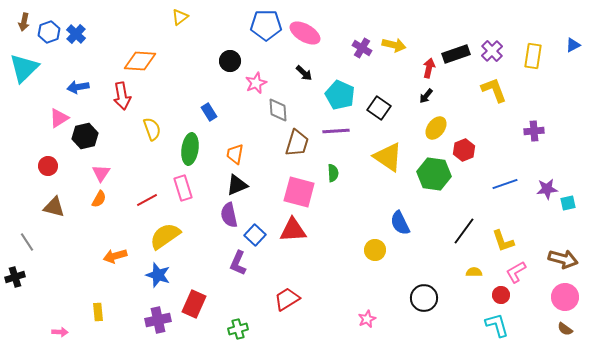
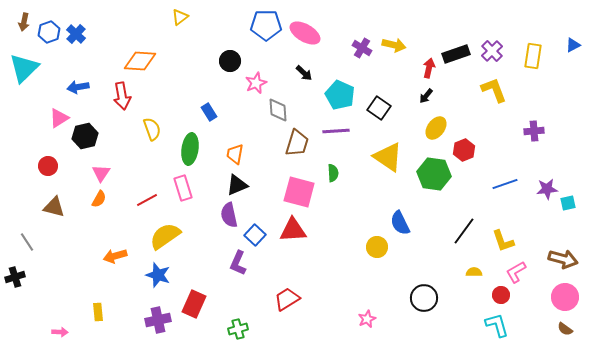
yellow circle at (375, 250): moved 2 px right, 3 px up
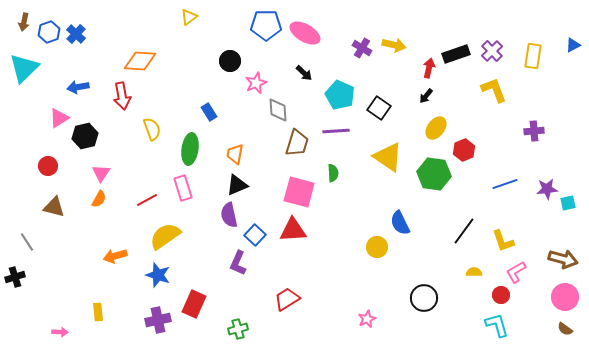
yellow triangle at (180, 17): moved 9 px right
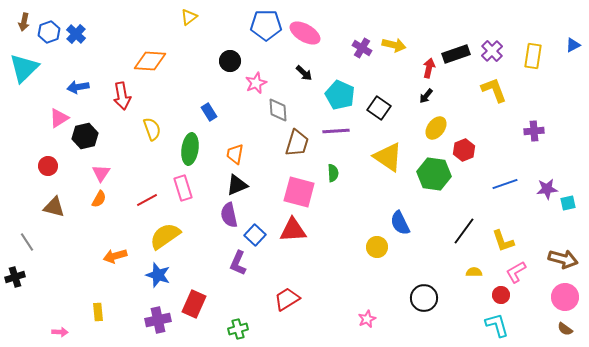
orange diamond at (140, 61): moved 10 px right
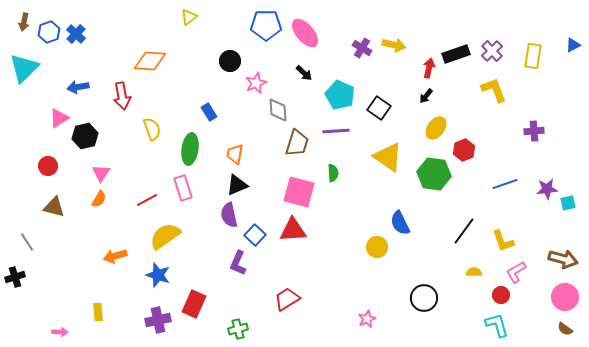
pink ellipse at (305, 33): rotated 20 degrees clockwise
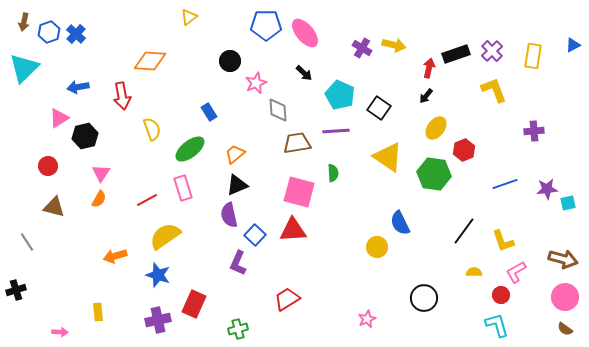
brown trapezoid at (297, 143): rotated 116 degrees counterclockwise
green ellipse at (190, 149): rotated 44 degrees clockwise
orange trapezoid at (235, 154): rotated 40 degrees clockwise
black cross at (15, 277): moved 1 px right, 13 px down
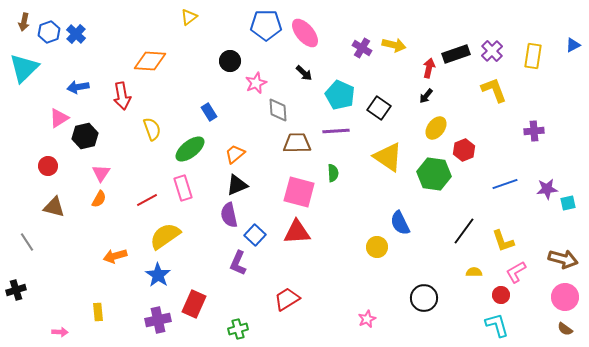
brown trapezoid at (297, 143): rotated 8 degrees clockwise
red triangle at (293, 230): moved 4 px right, 2 px down
blue star at (158, 275): rotated 15 degrees clockwise
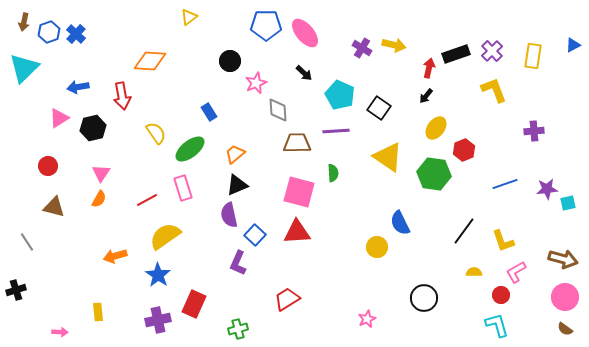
yellow semicircle at (152, 129): moved 4 px right, 4 px down; rotated 15 degrees counterclockwise
black hexagon at (85, 136): moved 8 px right, 8 px up
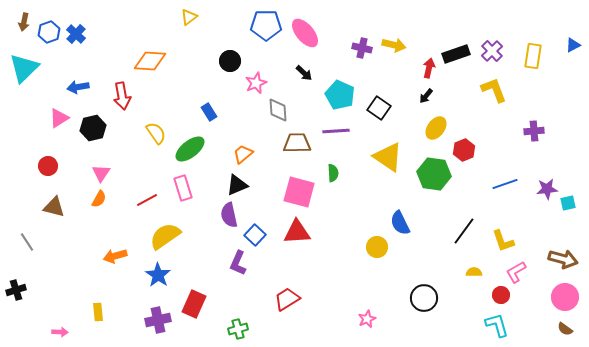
purple cross at (362, 48): rotated 18 degrees counterclockwise
orange trapezoid at (235, 154): moved 8 px right
